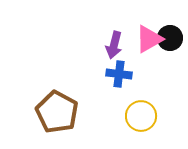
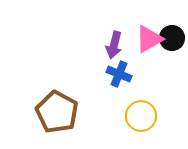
black circle: moved 2 px right
blue cross: rotated 15 degrees clockwise
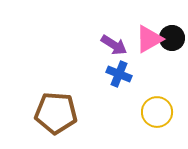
purple arrow: rotated 72 degrees counterclockwise
brown pentagon: moved 1 px left, 1 px down; rotated 24 degrees counterclockwise
yellow circle: moved 16 px right, 4 px up
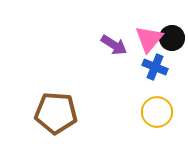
pink triangle: rotated 20 degrees counterclockwise
blue cross: moved 36 px right, 7 px up
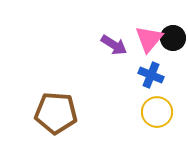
black circle: moved 1 px right
blue cross: moved 4 px left, 8 px down
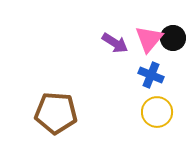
purple arrow: moved 1 px right, 2 px up
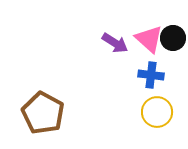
pink triangle: rotated 28 degrees counterclockwise
blue cross: rotated 15 degrees counterclockwise
brown pentagon: moved 13 px left; rotated 24 degrees clockwise
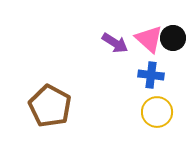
brown pentagon: moved 7 px right, 7 px up
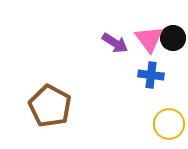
pink triangle: rotated 12 degrees clockwise
yellow circle: moved 12 px right, 12 px down
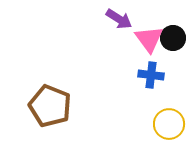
purple arrow: moved 4 px right, 24 px up
brown pentagon: rotated 6 degrees counterclockwise
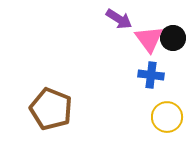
brown pentagon: moved 1 px right, 3 px down
yellow circle: moved 2 px left, 7 px up
